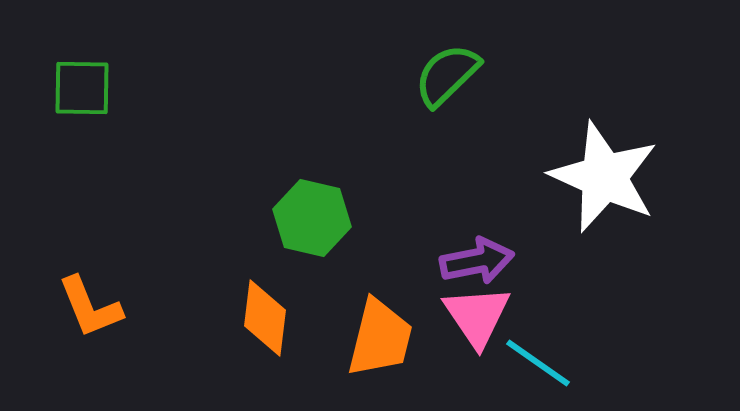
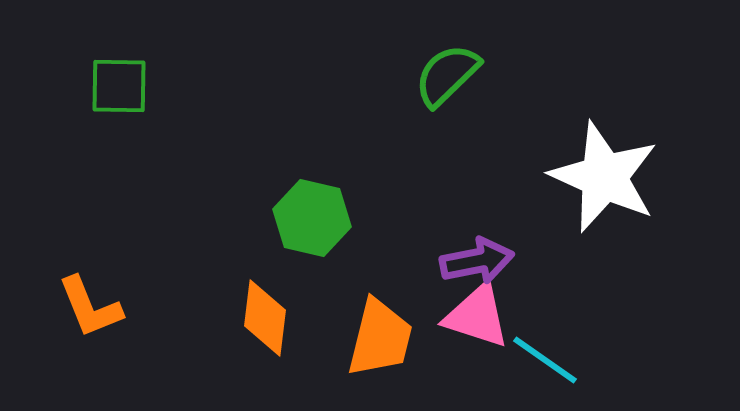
green square: moved 37 px right, 2 px up
pink triangle: rotated 38 degrees counterclockwise
cyan line: moved 7 px right, 3 px up
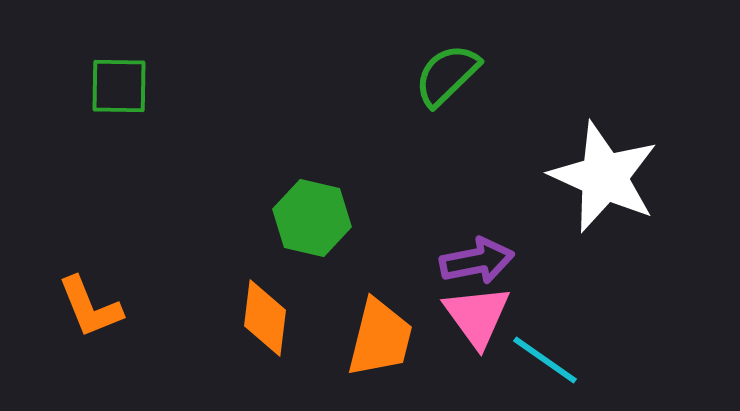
pink triangle: rotated 36 degrees clockwise
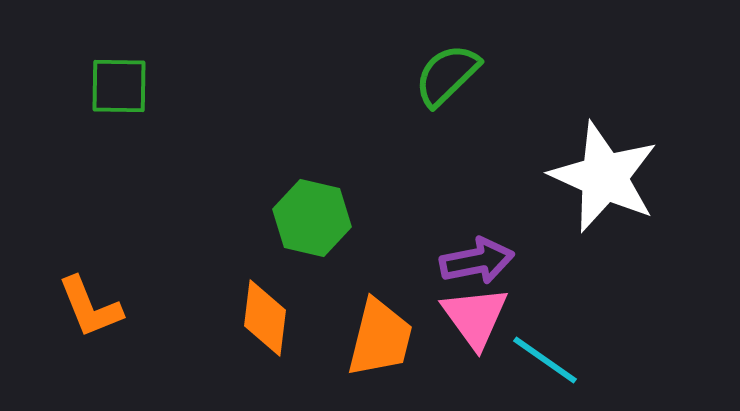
pink triangle: moved 2 px left, 1 px down
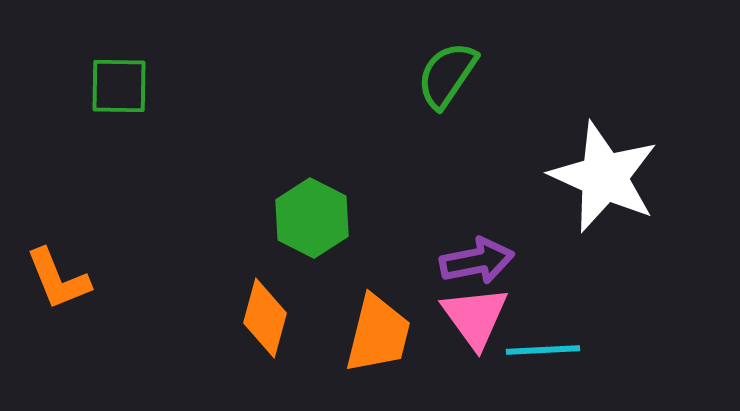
green semicircle: rotated 12 degrees counterclockwise
green hexagon: rotated 14 degrees clockwise
orange L-shape: moved 32 px left, 28 px up
orange diamond: rotated 8 degrees clockwise
orange trapezoid: moved 2 px left, 4 px up
cyan line: moved 2 px left, 10 px up; rotated 38 degrees counterclockwise
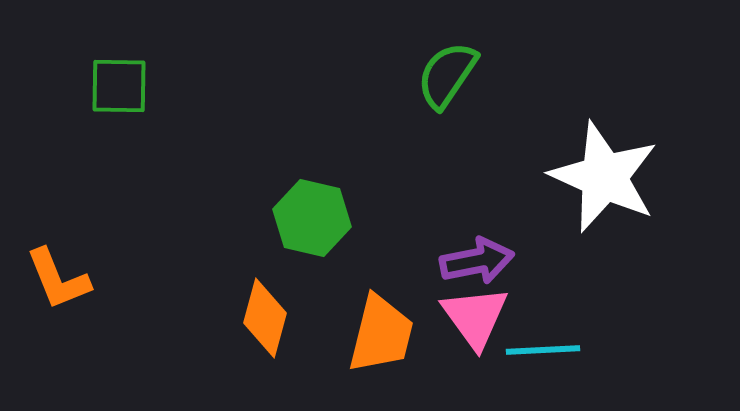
green hexagon: rotated 14 degrees counterclockwise
orange trapezoid: moved 3 px right
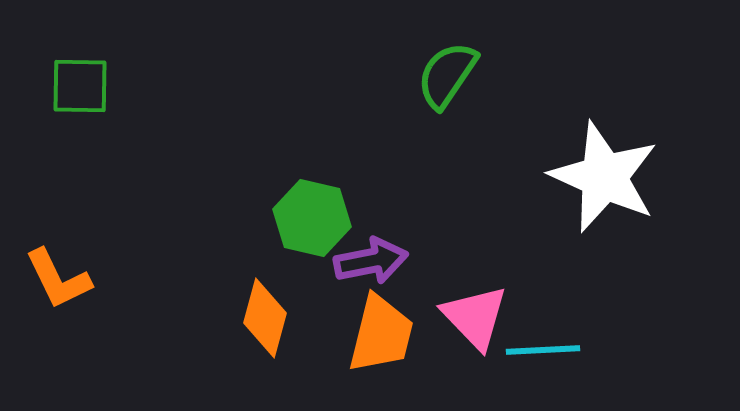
green square: moved 39 px left
purple arrow: moved 106 px left
orange L-shape: rotated 4 degrees counterclockwise
pink triangle: rotated 8 degrees counterclockwise
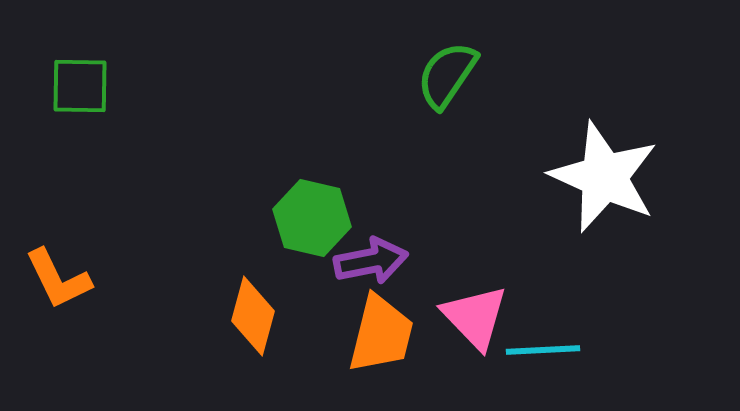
orange diamond: moved 12 px left, 2 px up
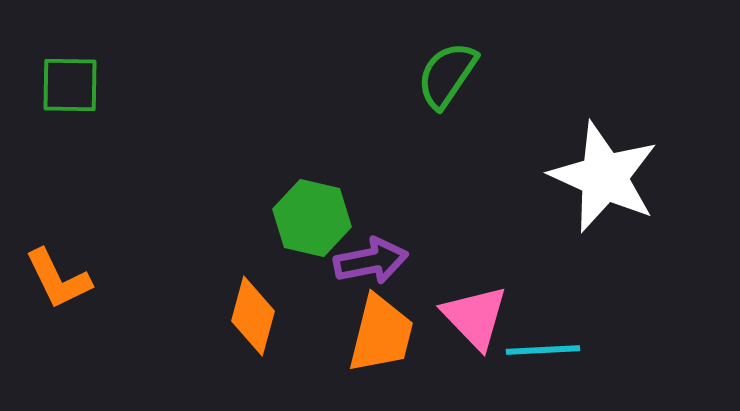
green square: moved 10 px left, 1 px up
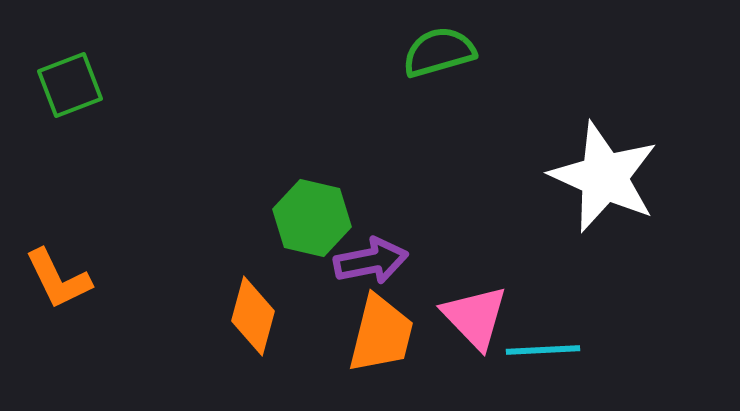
green semicircle: moved 8 px left, 23 px up; rotated 40 degrees clockwise
green square: rotated 22 degrees counterclockwise
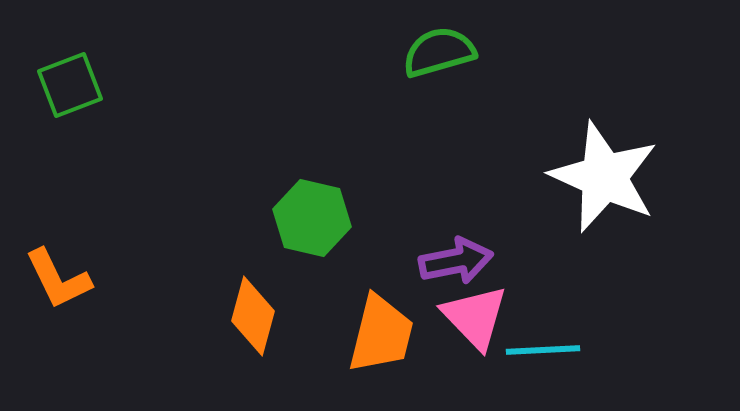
purple arrow: moved 85 px right
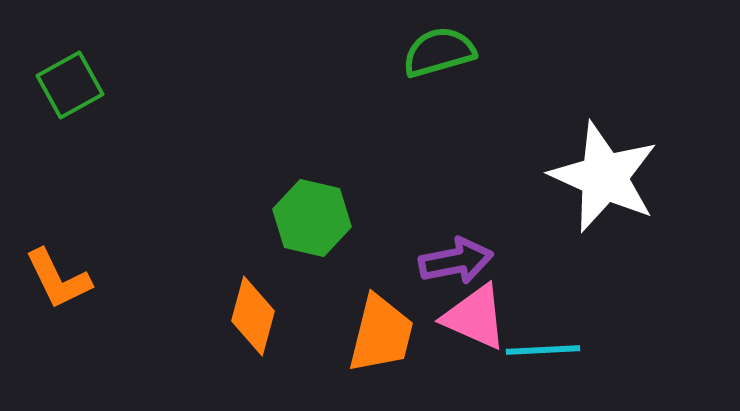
green square: rotated 8 degrees counterclockwise
pink triangle: rotated 22 degrees counterclockwise
